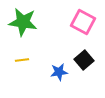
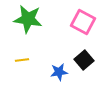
green star: moved 5 px right, 3 px up
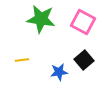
green star: moved 13 px right
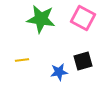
pink square: moved 4 px up
black square: moved 1 px left, 1 px down; rotated 24 degrees clockwise
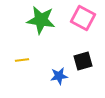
green star: moved 1 px down
blue star: moved 4 px down
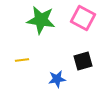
blue star: moved 2 px left, 3 px down
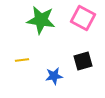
blue star: moved 3 px left, 3 px up
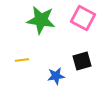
black square: moved 1 px left
blue star: moved 2 px right
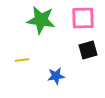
pink square: rotated 30 degrees counterclockwise
black square: moved 6 px right, 11 px up
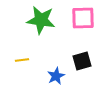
black square: moved 6 px left, 11 px down
blue star: rotated 18 degrees counterclockwise
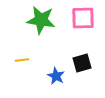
black square: moved 2 px down
blue star: rotated 18 degrees counterclockwise
